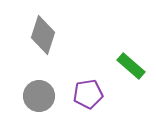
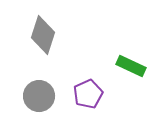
green rectangle: rotated 16 degrees counterclockwise
purple pentagon: rotated 16 degrees counterclockwise
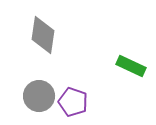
gray diamond: rotated 9 degrees counterclockwise
purple pentagon: moved 15 px left, 8 px down; rotated 28 degrees counterclockwise
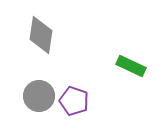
gray diamond: moved 2 px left
purple pentagon: moved 1 px right, 1 px up
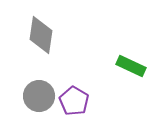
purple pentagon: rotated 12 degrees clockwise
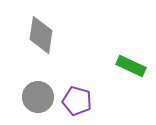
gray circle: moved 1 px left, 1 px down
purple pentagon: moved 3 px right; rotated 16 degrees counterclockwise
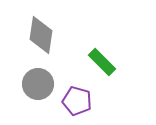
green rectangle: moved 29 px left, 4 px up; rotated 20 degrees clockwise
gray circle: moved 13 px up
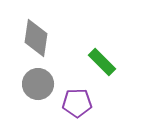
gray diamond: moved 5 px left, 3 px down
purple pentagon: moved 2 px down; rotated 16 degrees counterclockwise
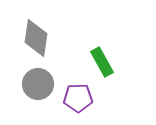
green rectangle: rotated 16 degrees clockwise
purple pentagon: moved 1 px right, 5 px up
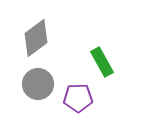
gray diamond: rotated 45 degrees clockwise
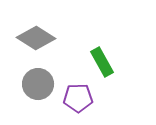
gray diamond: rotated 69 degrees clockwise
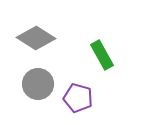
green rectangle: moved 7 px up
purple pentagon: rotated 16 degrees clockwise
